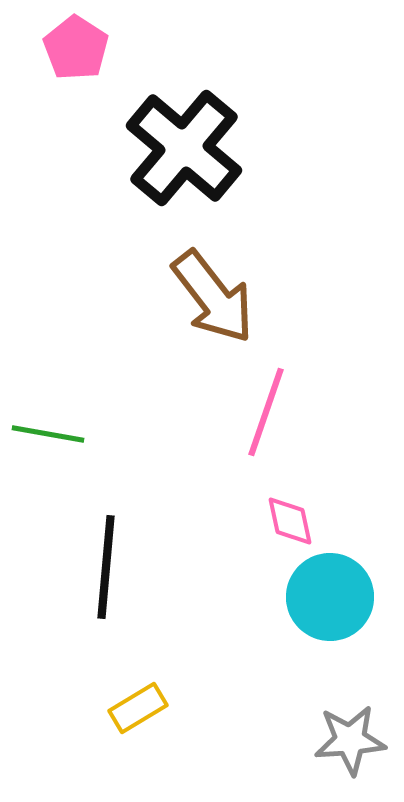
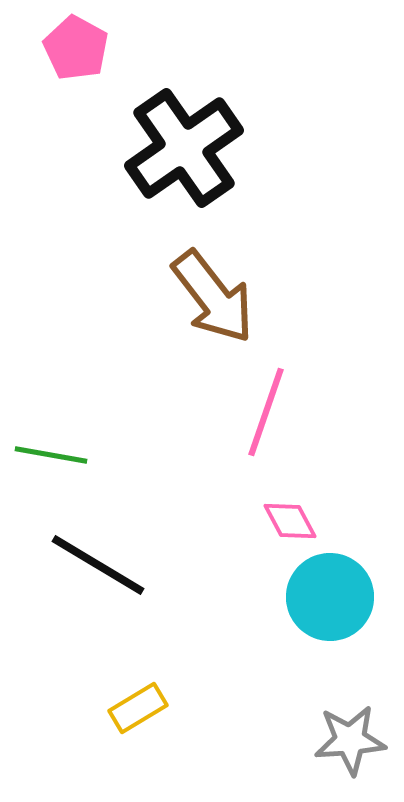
pink pentagon: rotated 4 degrees counterclockwise
black cross: rotated 15 degrees clockwise
green line: moved 3 px right, 21 px down
pink diamond: rotated 16 degrees counterclockwise
black line: moved 8 px left, 2 px up; rotated 64 degrees counterclockwise
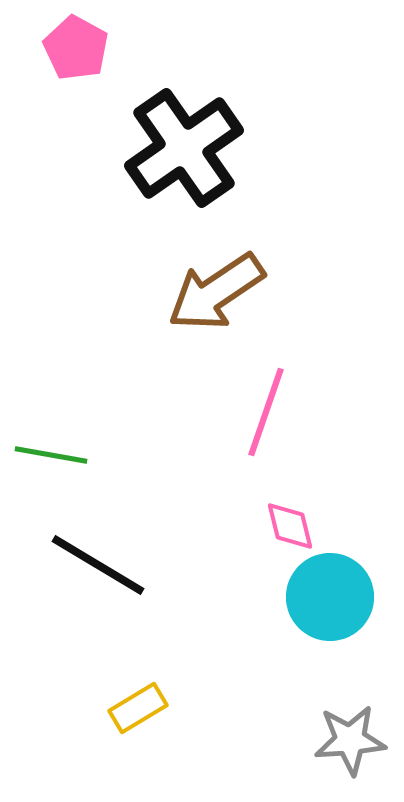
brown arrow: moved 3 px right, 5 px up; rotated 94 degrees clockwise
pink diamond: moved 5 px down; rotated 14 degrees clockwise
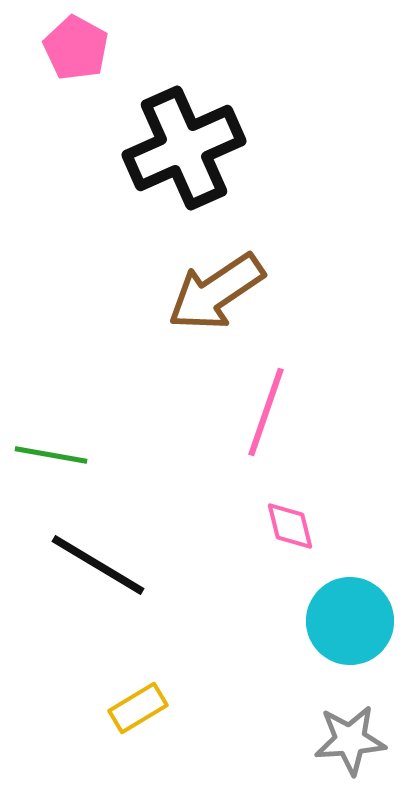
black cross: rotated 11 degrees clockwise
cyan circle: moved 20 px right, 24 px down
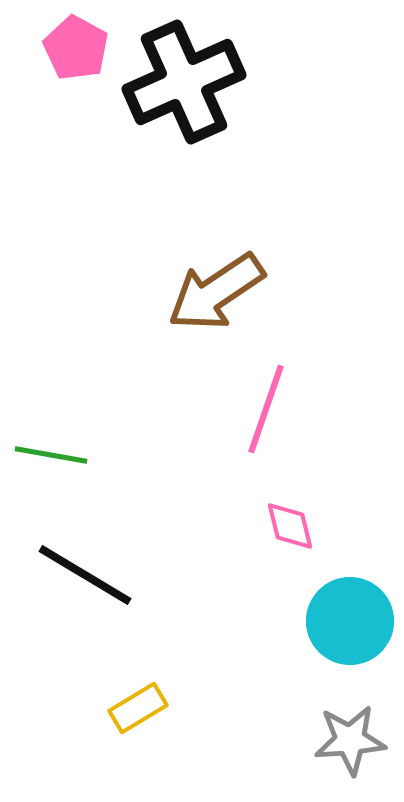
black cross: moved 66 px up
pink line: moved 3 px up
black line: moved 13 px left, 10 px down
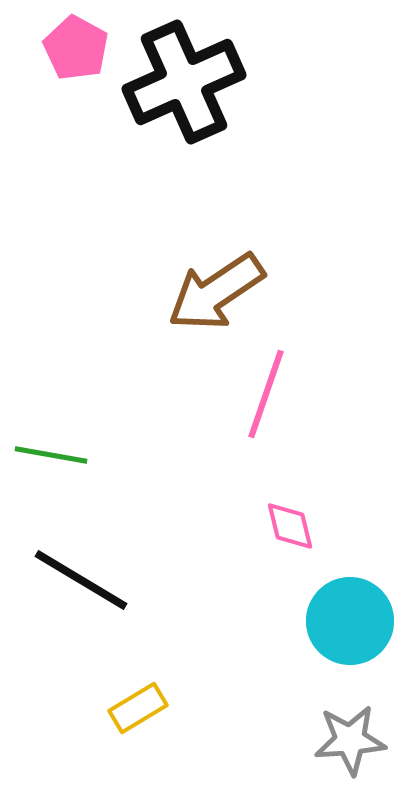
pink line: moved 15 px up
black line: moved 4 px left, 5 px down
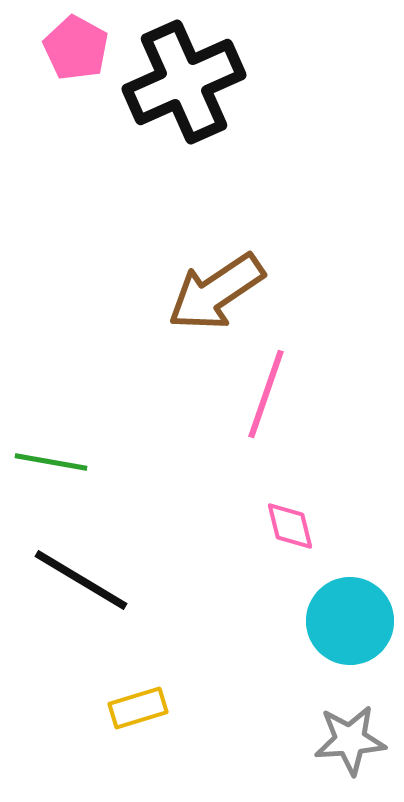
green line: moved 7 px down
yellow rectangle: rotated 14 degrees clockwise
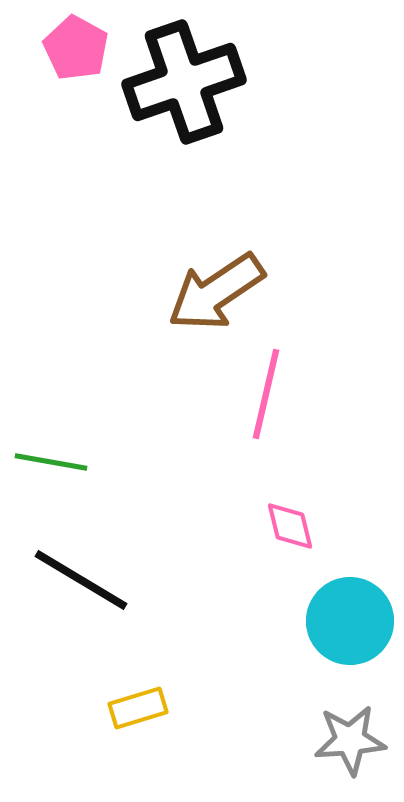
black cross: rotated 5 degrees clockwise
pink line: rotated 6 degrees counterclockwise
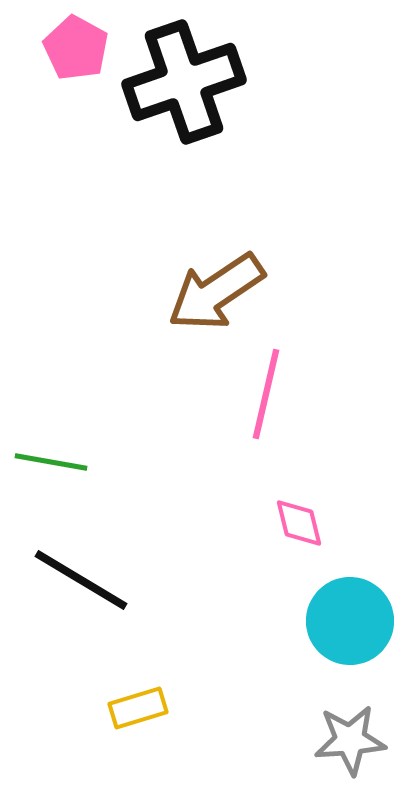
pink diamond: moved 9 px right, 3 px up
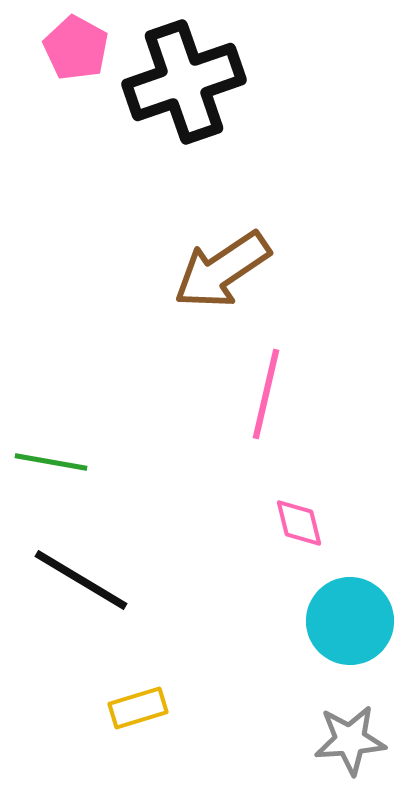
brown arrow: moved 6 px right, 22 px up
